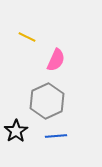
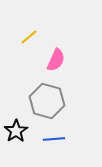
yellow line: moved 2 px right; rotated 66 degrees counterclockwise
gray hexagon: rotated 20 degrees counterclockwise
blue line: moved 2 px left, 3 px down
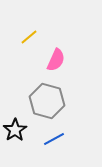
black star: moved 1 px left, 1 px up
blue line: rotated 25 degrees counterclockwise
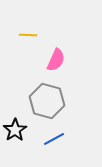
yellow line: moved 1 px left, 2 px up; rotated 42 degrees clockwise
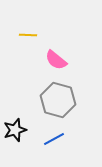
pink semicircle: rotated 105 degrees clockwise
gray hexagon: moved 11 px right, 1 px up
black star: rotated 15 degrees clockwise
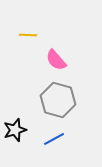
pink semicircle: rotated 10 degrees clockwise
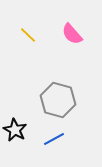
yellow line: rotated 42 degrees clockwise
pink semicircle: moved 16 px right, 26 px up
black star: rotated 25 degrees counterclockwise
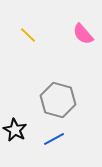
pink semicircle: moved 11 px right
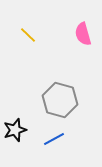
pink semicircle: rotated 25 degrees clockwise
gray hexagon: moved 2 px right
black star: rotated 25 degrees clockwise
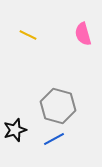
yellow line: rotated 18 degrees counterclockwise
gray hexagon: moved 2 px left, 6 px down
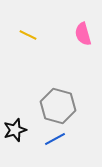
blue line: moved 1 px right
